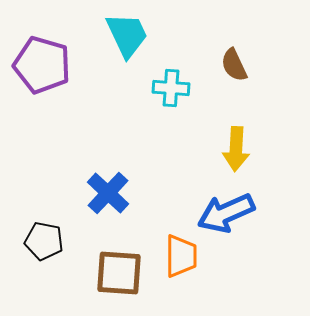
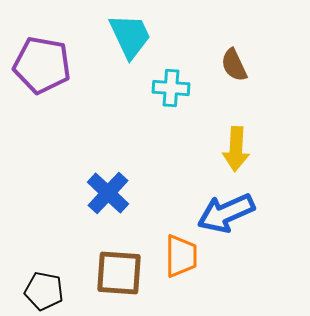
cyan trapezoid: moved 3 px right, 1 px down
purple pentagon: rotated 6 degrees counterclockwise
black pentagon: moved 50 px down
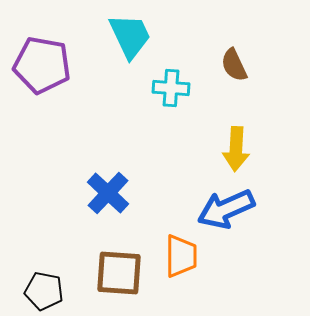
blue arrow: moved 4 px up
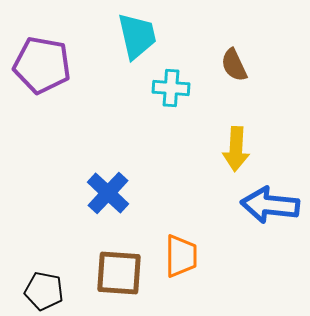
cyan trapezoid: moved 7 px right; rotated 12 degrees clockwise
blue arrow: moved 44 px right, 4 px up; rotated 30 degrees clockwise
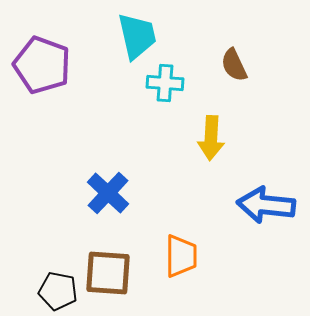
purple pentagon: rotated 10 degrees clockwise
cyan cross: moved 6 px left, 5 px up
yellow arrow: moved 25 px left, 11 px up
blue arrow: moved 4 px left
brown square: moved 11 px left
black pentagon: moved 14 px right
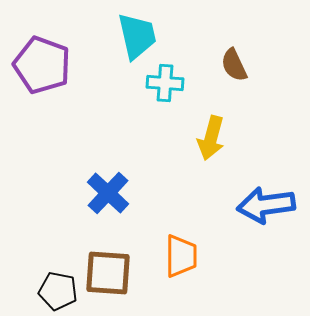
yellow arrow: rotated 12 degrees clockwise
blue arrow: rotated 14 degrees counterclockwise
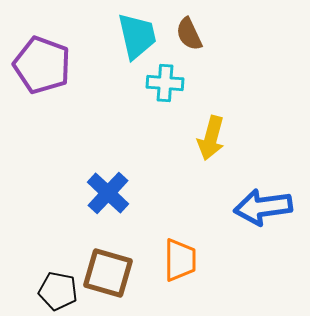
brown semicircle: moved 45 px left, 31 px up
blue arrow: moved 3 px left, 2 px down
orange trapezoid: moved 1 px left, 4 px down
brown square: rotated 12 degrees clockwise
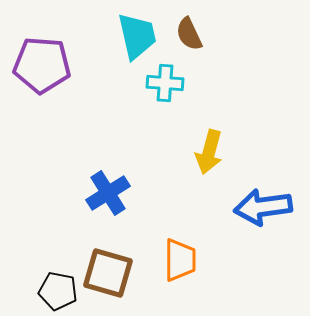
purple pentagon: rotated 16 degrees counterclockwise
yellow arrow: moved 2 px left, 14 px down
blue cross: rotated 15 degrees clockwise
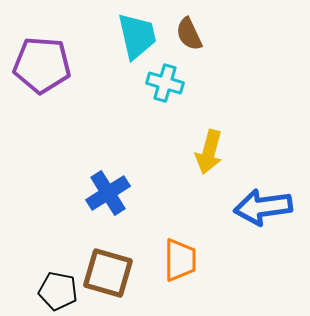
cyan cross: rotated 12 degrees clockwise
